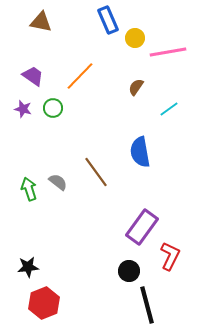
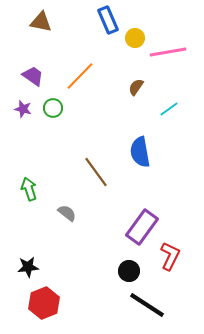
gray semicircle: moved 9 px right, 31 px down
black line: rotated 42 degrees counterclockwise
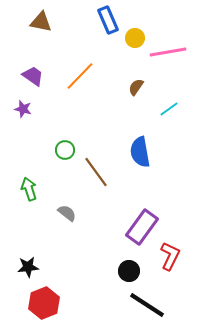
green circle: moved 12 px right, 42 px down
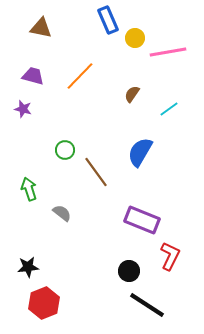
brown triangle: moved 6 px down
purple trapezoid: rotated 20 degrees counterclockwise
brown semicircle: moved 4 px left, 7 px down
blue semicircle: rotated 40 degrees clockwise
gray semicircle: moved 5 px left
purple rectangle: moved 7 px up; rotated 76 degrees clockwise
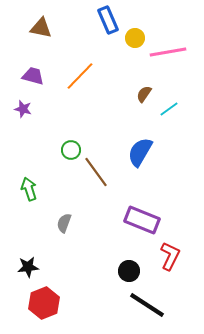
brown semicircle: moved 12 px right
green circle: moved 6 px right
gray semicircle: moved 2 px right, 10 px down; rotated 108 degrees counterclockwise
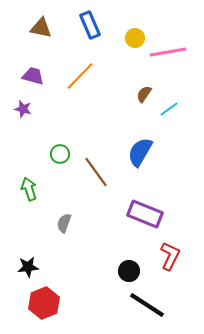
blue rectangle: moved 18 px left, 5 px down
green circle: moved 11 px left, 4 px down
purple rectangle: moved 3 px right, 6 px up
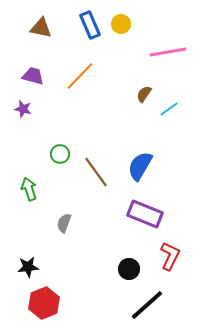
yellow circle: moved 14 px left, 14 px up
blue semicircle: moved 14 px down
black circle: moved 2 px up
black line: rotated 75 degrees counterclockwise
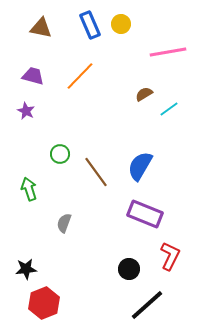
brown semicircle: rotated 24 degrees clockwise
purple star: moved 3 px right, 2 px down; rotated 12 degrees clockwise
black star: moved 2 px left, 2 px down
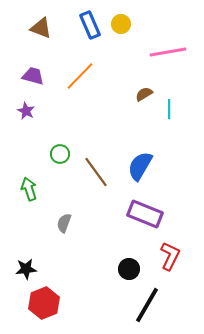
brown triangle: rotated 10 degrees clockwise
cyan line: rotated 54 degrees counterclockwise
black line: rotated 18 degrees counterclockwise
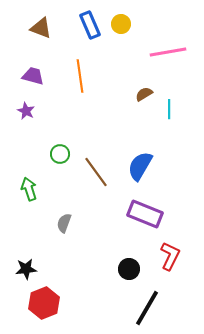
orange line: rotated 52 degrees counterclockwise
black line: moved 3 px down
